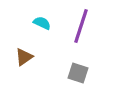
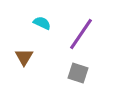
purple line: moved 8 px down; rotated 16 degrees clockwise
brown triangle: rotated 24 degrees counterclockwise
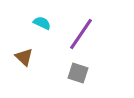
brown triangle: rotated 18 degrees counterclockwise
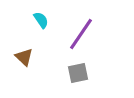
cyan semicircle: moved 1 px left, 3 px up; rotated 30 degrees clockwise
gray square: rotated 30 degrees counterclockwise
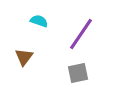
cyan semicircle: moved 2 px left, 1 px down; rotated 36 degrees counterclockwise
brown triangle: rotated 24 degrees clockwise
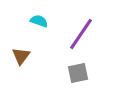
brown triangle: moved 3 px left, 1 px up
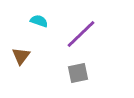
purple line: rotated 12 degrees clockwise
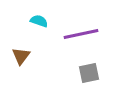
purple line: rotated 32 degrees clockwise
gray square: moved 11 px right
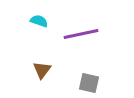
brown triangle: moved 21 px right, 14 px down
gray square: moved 10 px down; rotated 25 degrees clockwise
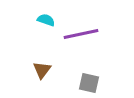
cyan semicircle: moved 7 px right, 1 px up
